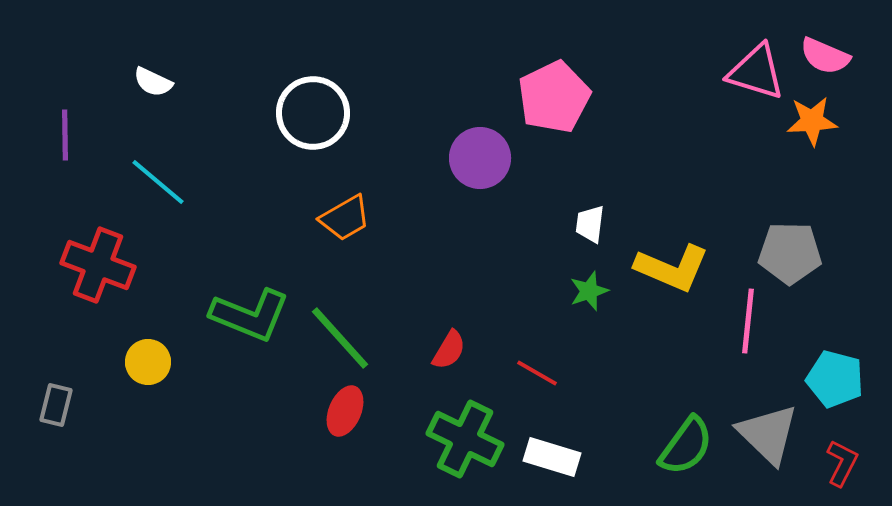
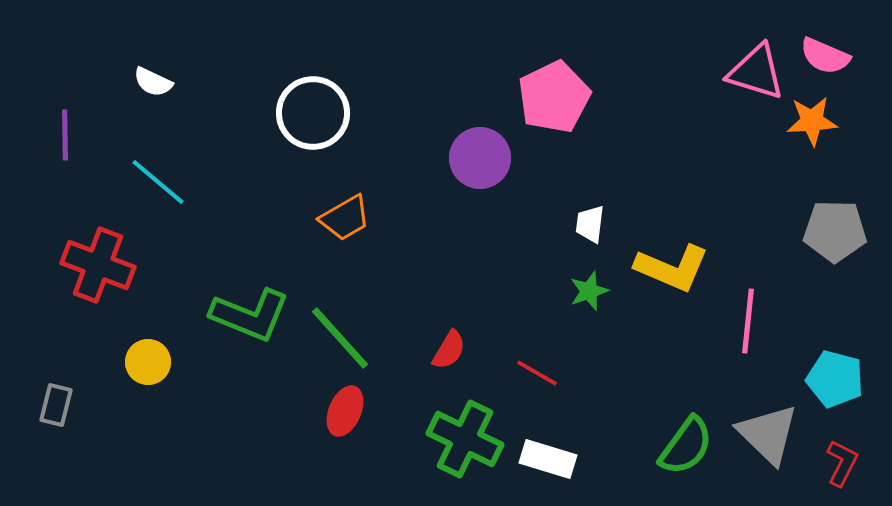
gray pentagon: moved 45 px right, 22 px up
white rectangle: moved 4 px left, 2 px down
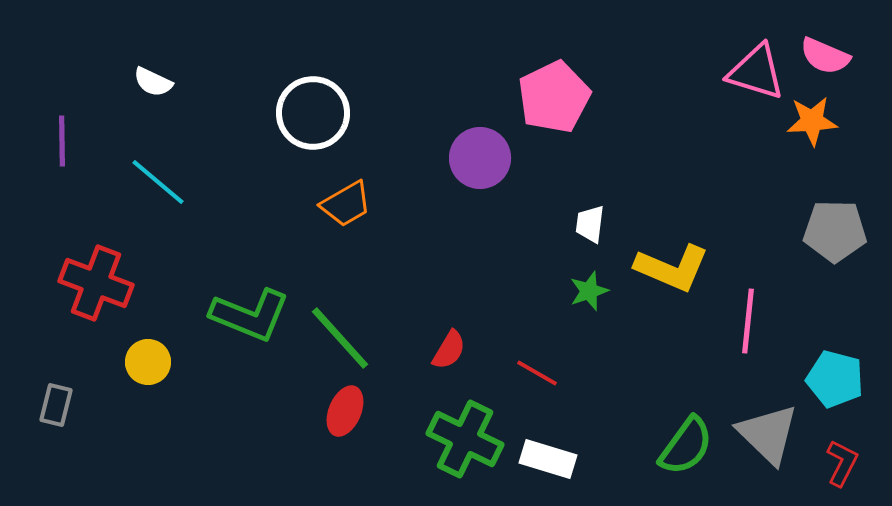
purple line: moved 3 px left, 6 px down
orange trapezoid: moved 1 px right, 14 px up
red cross: moved 2 px left, 18 px down
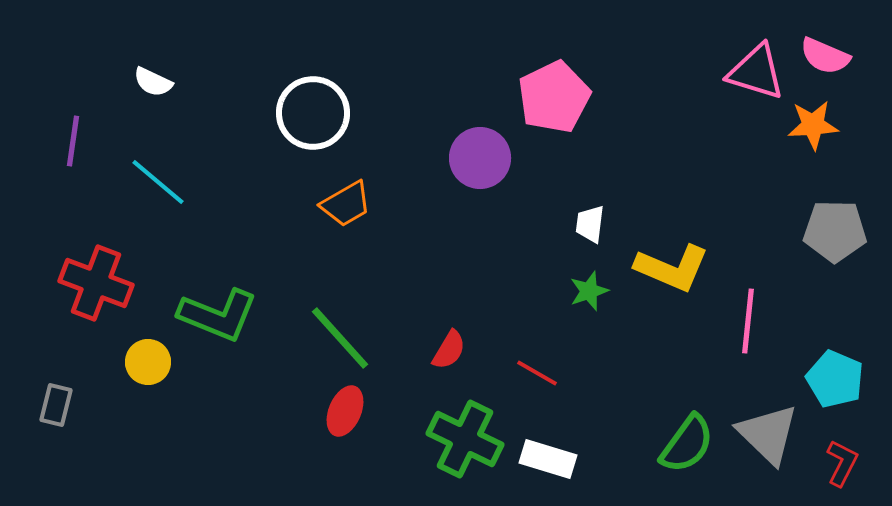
orange star: moved 1 px right, 4 px down
purple line: moved 11 px right; rotated 9 degrees clockwise
green L-shape: moved 32 px left
cyan pentagon: rotated 8 degrees clockwise
green semicircle: moved 1 px right, 2 px up
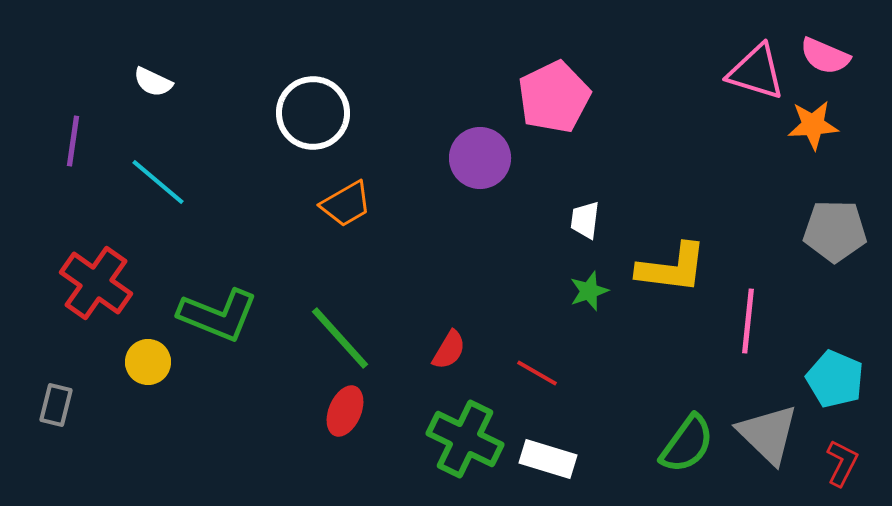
white trapezoid: moved 5 px left, 4 px up
yellow L-shape: rotated 16 degrees counterclockwise
red cross: rotated 14 degrees clockwise
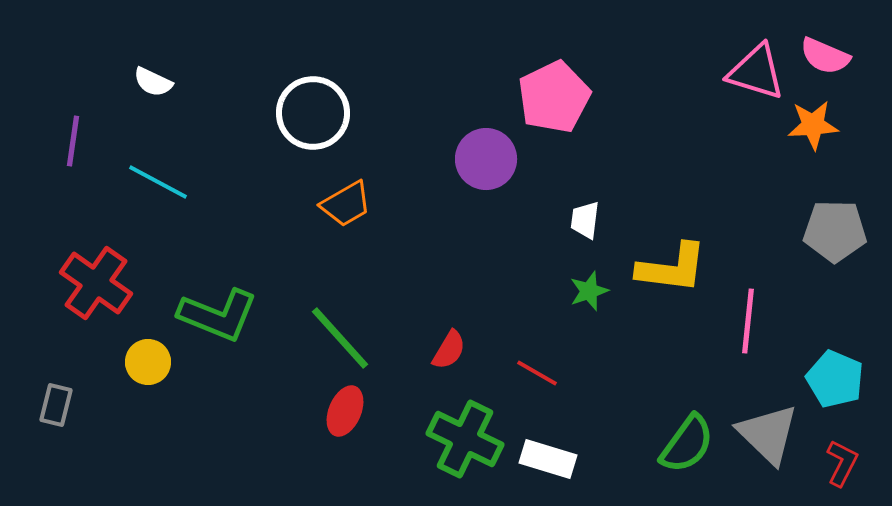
purple circle: moved 6 px right, 1 px down
cyan line: rotated 12 degrees counterclockwise
